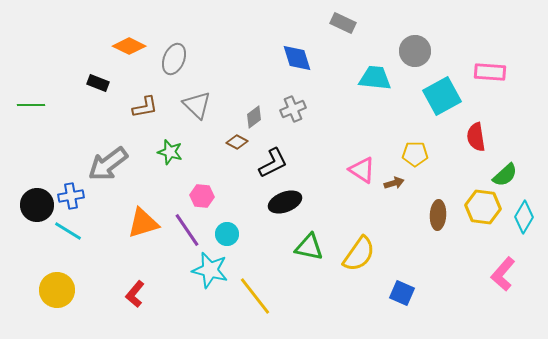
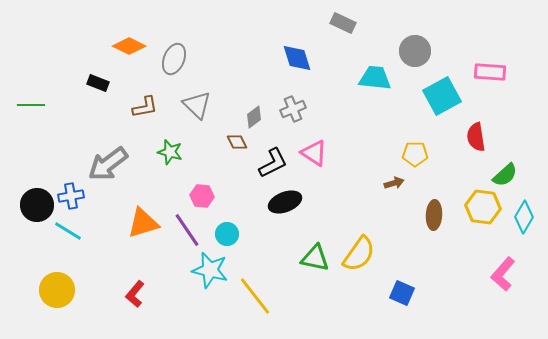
brown diamond at (237, 142): rotated 35 degrees clockwise
pink triangle at (362, 170): moved 48 px left, 17 px up
brown ellipse at (438, 215): moved 4 px left
green triangle at (309, 247): moved 6 px right, 11 px down
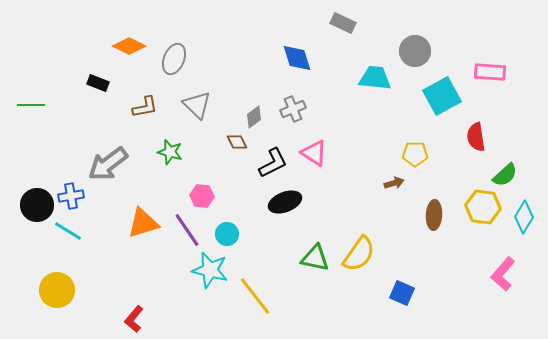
red L-shape at (135, 294): moved 1 px left, 25 px down
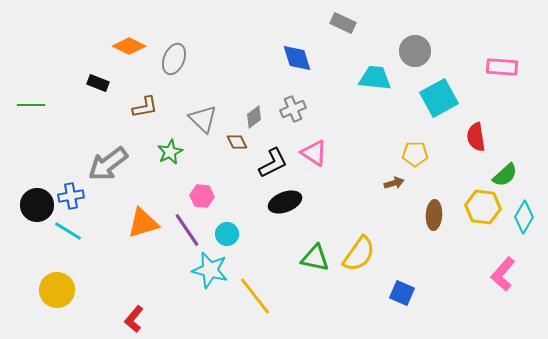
pink rectangle at (490, 72): moved 12 px right, 5 px up
cyan square at (442, 96): moved 3 px left, 2 px down
gray triangle at (197, 105): moved 6 px right, 14 px down
green star at (170, 152): rotated 30 degrees clockwise
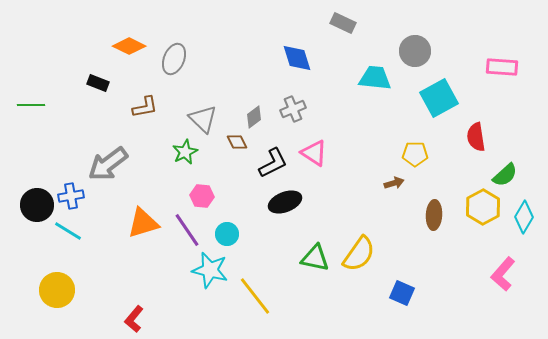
green star at (170, 152): moved 15 px right
yellow hexagon at (483, 207): rotated 24 degrees clockwise
